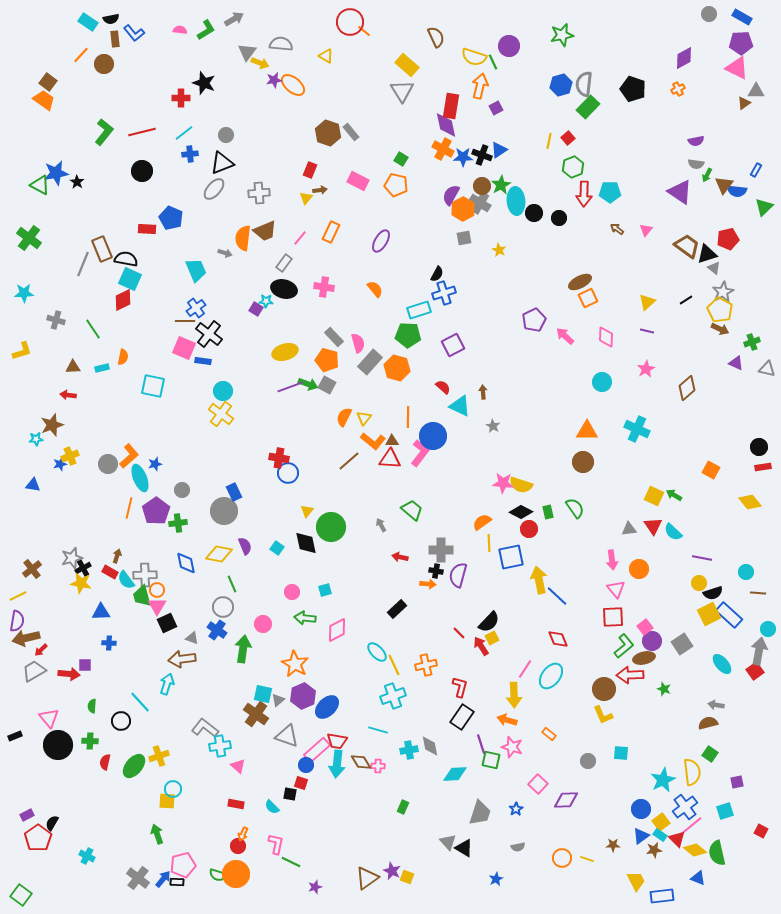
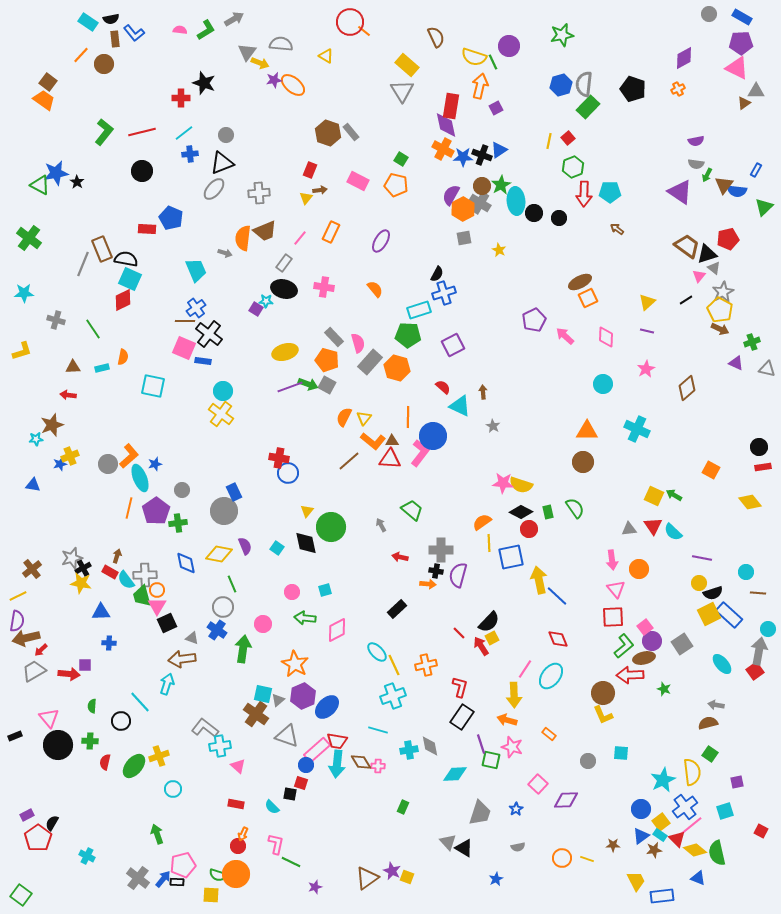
pink triangle at (646, 230): moved 53 px right, 46 px down
cyan circle at (602, 382): moved 1 px right, 2 px down
brown circle at (604, 689): moved 1 px left, 4 px down
yellow square at (167, 801): moved 44 px right, 94 px down
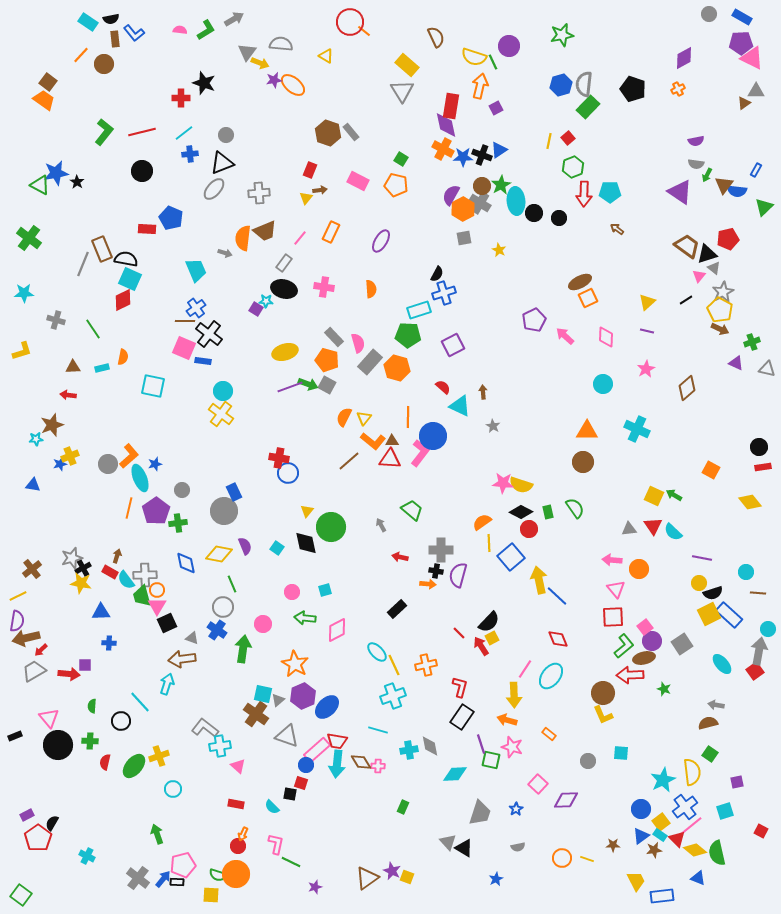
pink triangle at (737, 68): moved 15 px right, 10 px up
orange semicircle at (375, 289): moved 4 px left; rotated 36 degrees clockwise
blue square at (511, 557): rotated 28 degrees counterclockwise
pink arrow at (612, 560): rotated 102 degrees clockwise
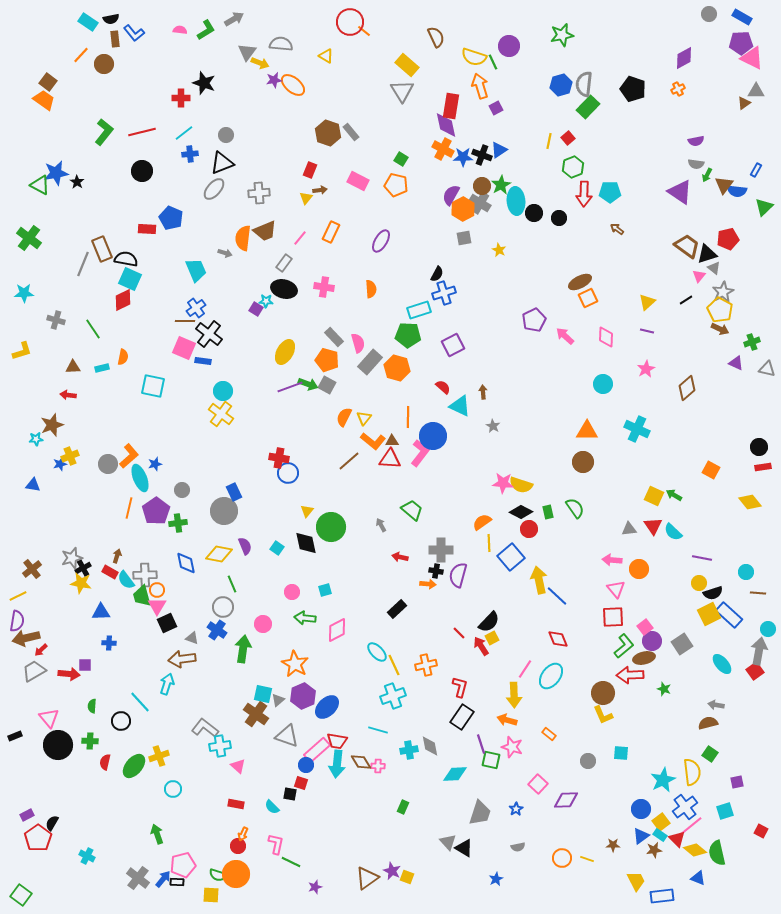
orange arrow at (480, 86): rotated 30 degrees counterclockwise
yellow ellipse at (285, 352): rotated 45 degrees counterclockwise
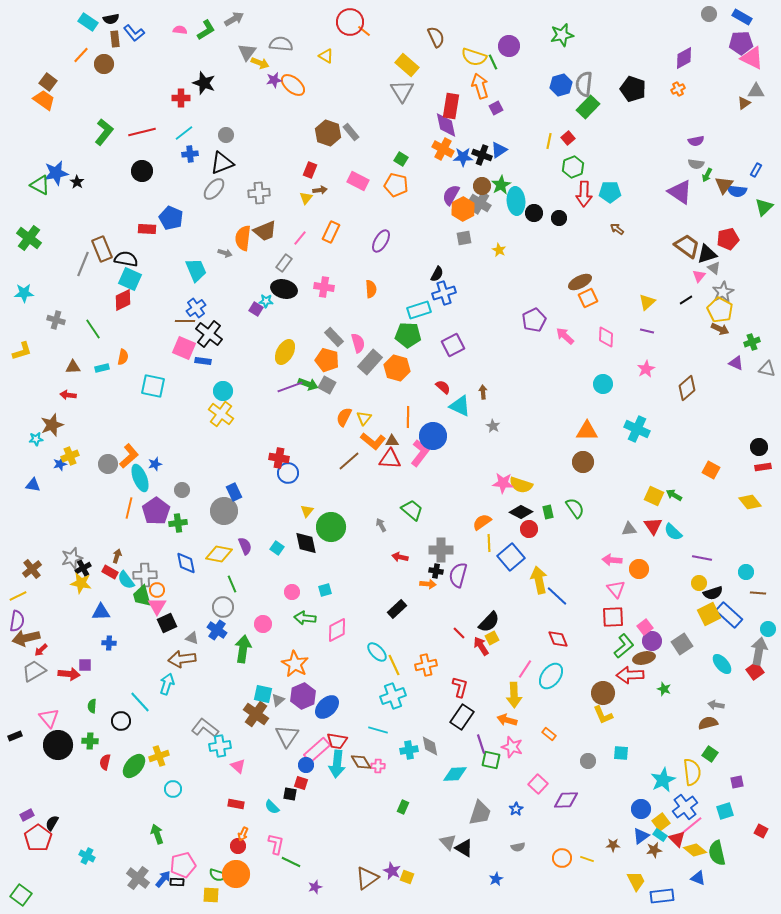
gray triangle at (287, 736): rotated 45 degrees clockwise
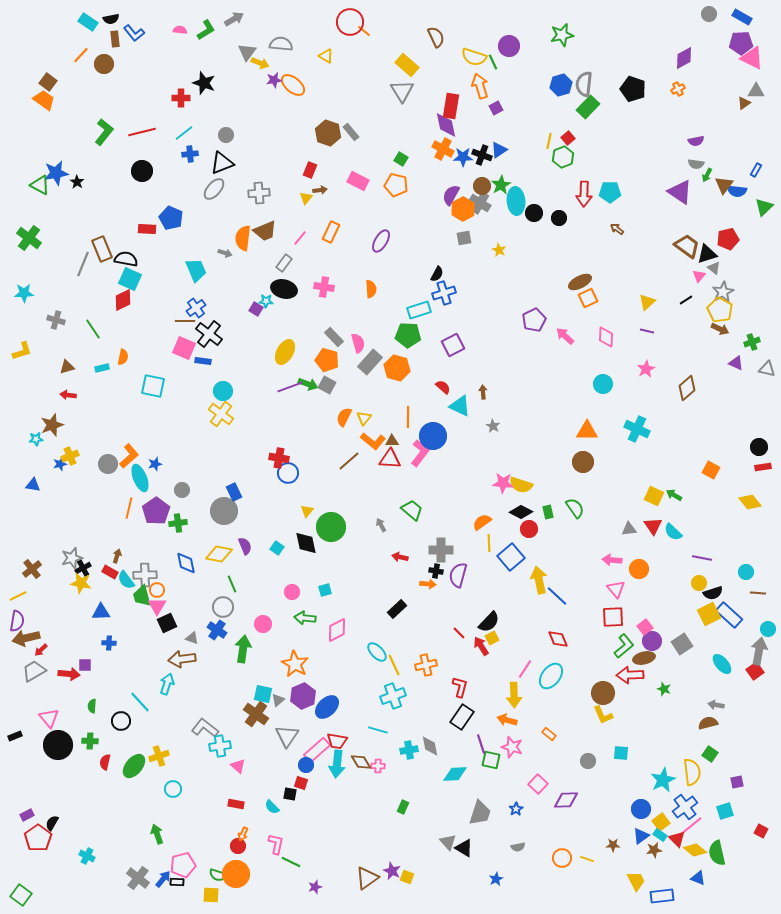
green hexagon at (573, 167): moved 10 px left, 10 px up
brown triangle at (73, 367): moved 6 px left; rotated 14 degrees counterclockwise
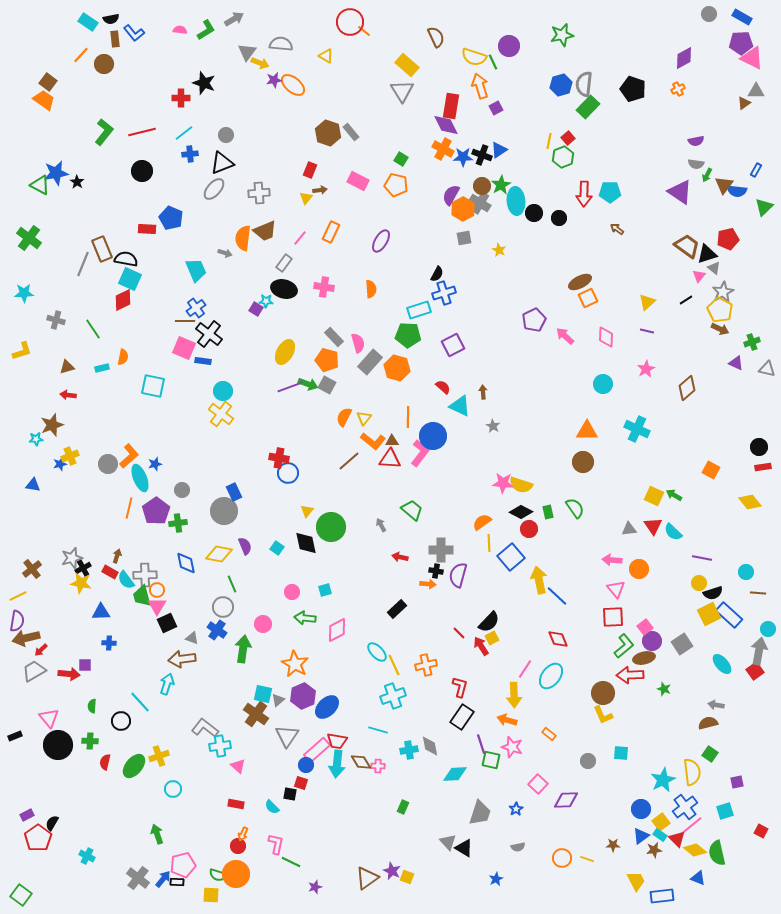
purple diamond at (446, 125): rotated 16 degrees counterclockwise
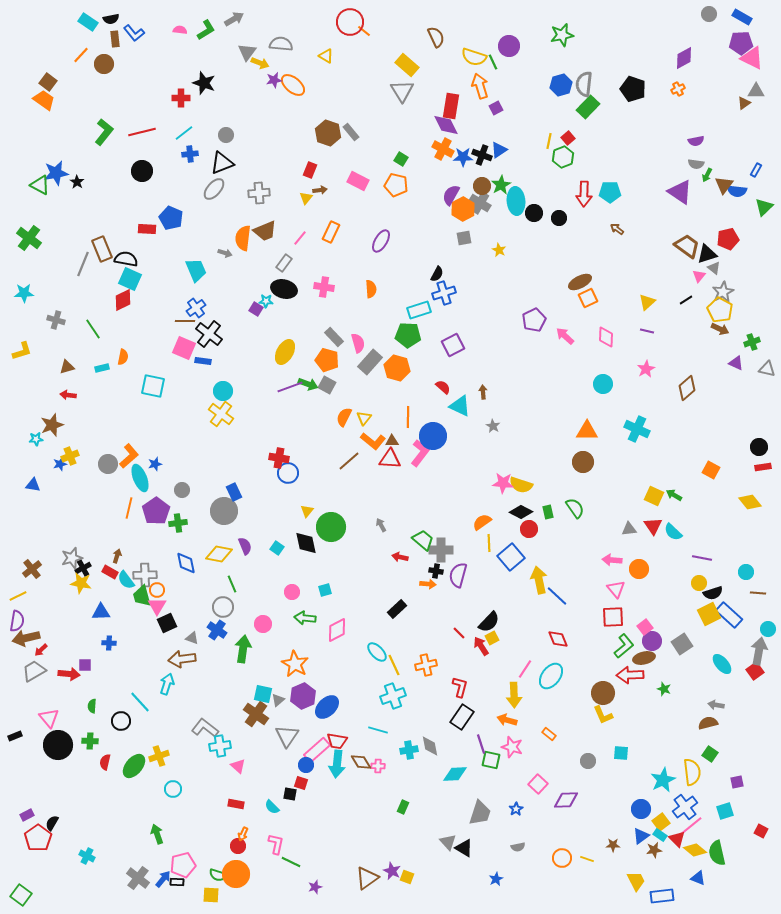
green trapezoid at (412, 510): moved 11 px right, 30 px down
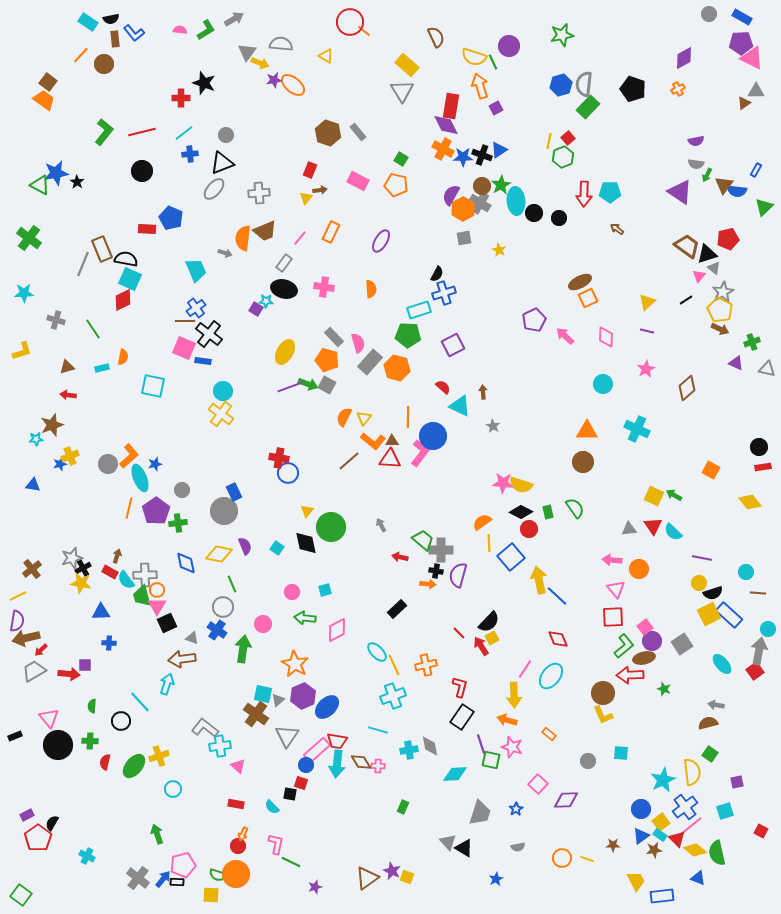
gray rectangle at (351, 132): moved 7 px right
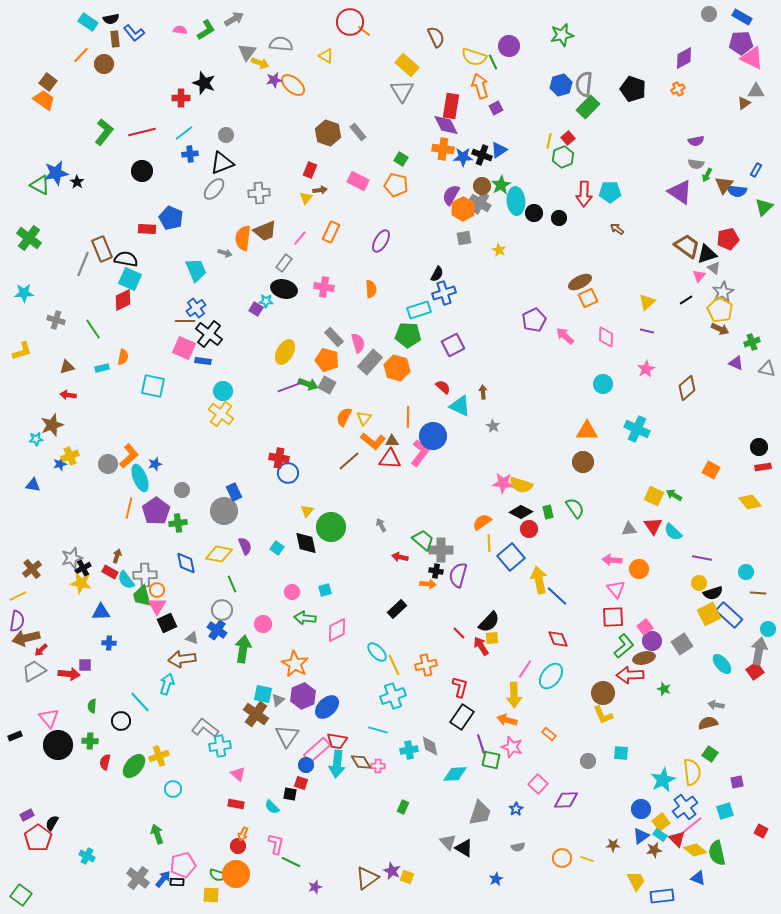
orange cross at (443, 149): rotated 20 degrees counterclockwise
gray circle at (223, 607): moved 1 px left, 3 px down
yellow square at (492, 638): rotated 24 degrees clockwise
pink triangle at (238, 766): moved 8 px down
